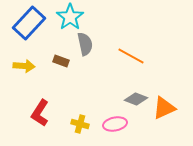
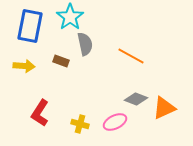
blue rectangle: moved 1 px right, 3 px down; rotated 32 degrees counterclockwise
pink ellipse: moved 2 px up; rotated 15 degrees counterclockwise
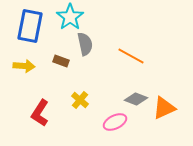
yellow cross: moved 24 px up; rotated 24 degrees clockwise
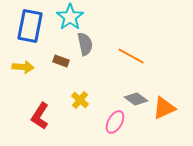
yellow arrow: moved 1 px left, 1 px down
gray diamond: rotated 15 degrees clockwise
red L-shape: moved 3 px down
pink ellipse: rotated 35 degrees counterclockwise
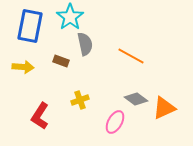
yellow cross: rotated 30 degrees clockwise
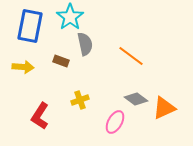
orange line: rotated 8 degrees clockwise
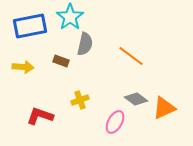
blue rectangle: rotated 68 degrees clockwise
gray semicircle: rotated 25 degrees clockwise
red L-shape: rotated 76 degrees clockwise
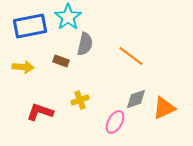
cyan star: moved 2 px left
gray diamond: rotated 55 degrees counterclockwise
red L-shape: moved 4 px up
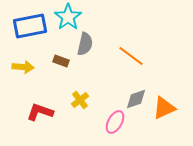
yellow cross: rotated 18 degrees counterclockwise
